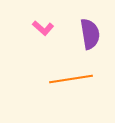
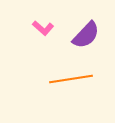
purple semicircle: moved 4 px left, 1 px down; rotated 52 degrees clockwise
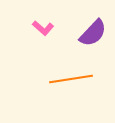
purple semicircle: moved 7 px right, 2 px up
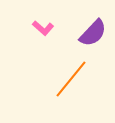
orange line: rotated 42 degrees counterclockwise
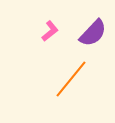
pink L-shape: moved 7 px right, 3 px down; rotated 80 degrees counterclockwise
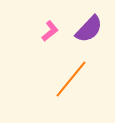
purple semicircle: moved 4 px left, 4 px up
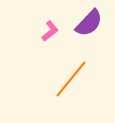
purple semicircle: moved 6 px up
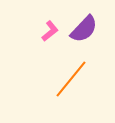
purple semicircle: moved 5 px left, 6 px down
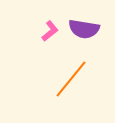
purple semicircle: rotated 56 degrees clockwise
